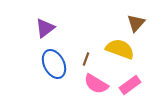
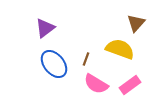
blue ellipse: rotated 12 degrees counterclockwise
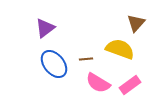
brown line: rotated 64 degrees clockwise
pink semicircle: moved 2 px right, 1 px up
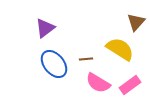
brown triangle: moved 1 px up
yellow semicircle: rotated 12 degrees clockwise
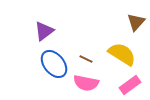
purple triangle: moved 1 px left, 3 px down
yellow semicircle: moved 2 px right, 5 px down
brown line: rotated 32 degrees clockwise
pink semicircle: moved 12 px left; rotated 20 degrees counterclockwise
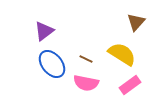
blue ellipse: moved 2 px left
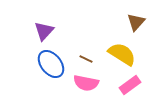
purple triangle: rotated 10 degrees counterclockwise
blue ellipse: moved 1 px left
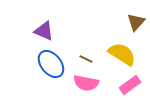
purple triangle: rotated 50 degrees counterclockwise
